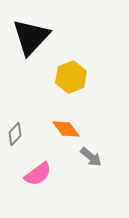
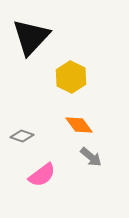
yellow hexagon: rotated 12 degrees counterclockwise
orange diamond: moved 13 px right, 4 px up
gray diamond: moved 7 px right, 2 px down; rotated 65 degrees clockwise
pink semicircle: moved 4 px right, 1 px down
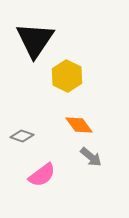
black triangle: moved 4 px right, 3 px down; rotated 9 degrees counterclockwise
yellow hexagon: moved 4 px left, 1 px up
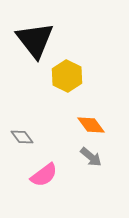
black triangle: rotated 12 degrees counterclockwise
orange diamond: moved 12 px right
gray diamond: moved 1 px down; rotated 35 degrees clockwise
pink semicircle: moved 2 px right
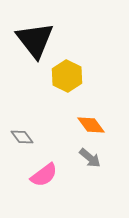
gray arrow: moved 1 px left, 1 px down
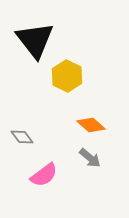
orange diamond: rotated 12 degrees counterclockwise
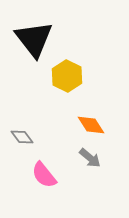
black triangle: moved 1 px left, 1 px up
orange diamond: rotated 16 degrees clockwise
pink semicircle: rotated 88 degrees clockwise
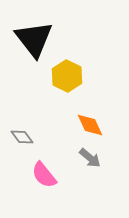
orange diamond: moved 1 px left; rotated 8 degrees clockwise
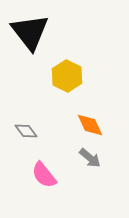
black triangle: moved 4 px left, 7 px up
gray diamond: moved 4 px right, 6 px up
